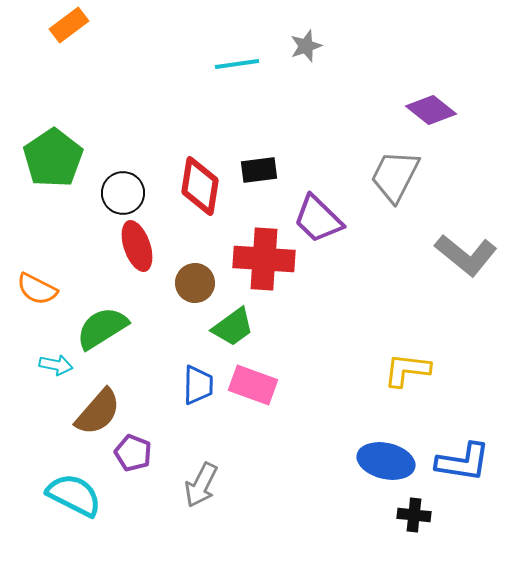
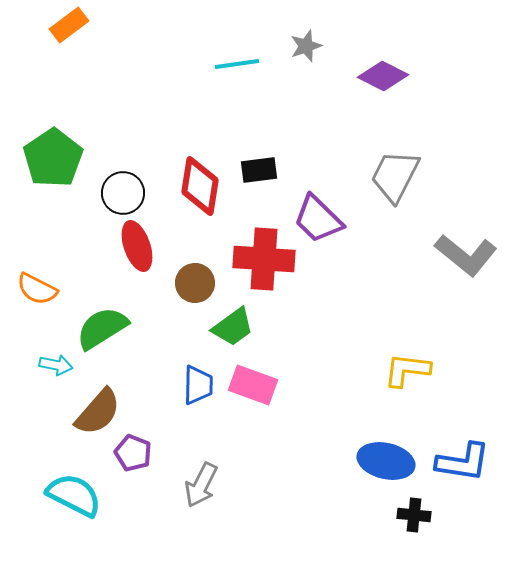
purple diamond: moved 48 px left, 34 px up; rotated 12 degrees counterclockwise
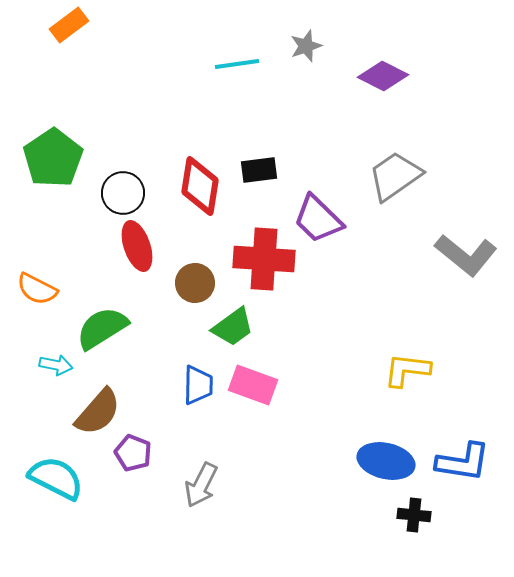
gray trapezoid: rotated 28 degrees clockwise
cyan semicircle: moved 18 px left, 17 px up
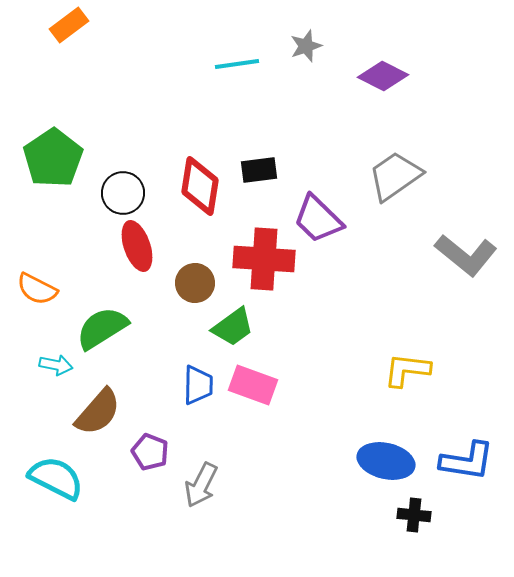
purple pentagon: moved 17 px right, 1 px up
blue L-shape: moved 4 px right, 1 px up
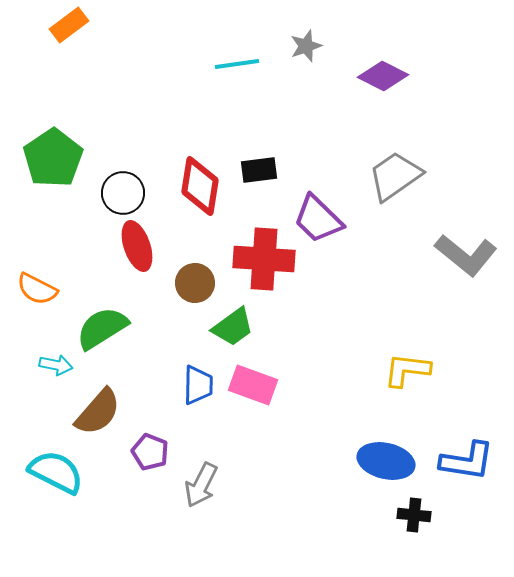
cyan semicircle: moved 6 px up
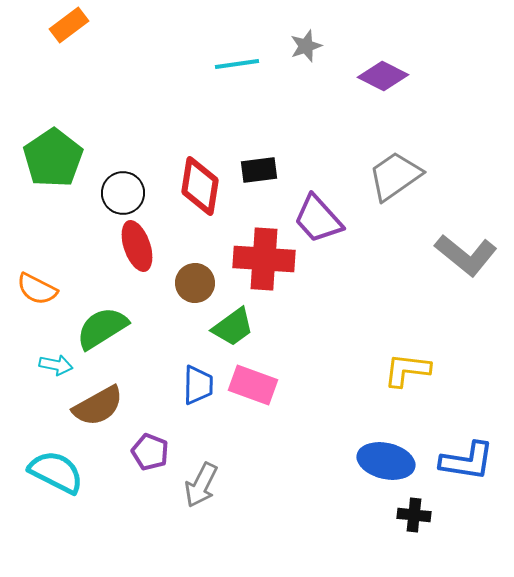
purple trapezoid: rotated 4 degrees clockwise
brown semicircle: moved 6 px up; rotated 20 degrees clockwise
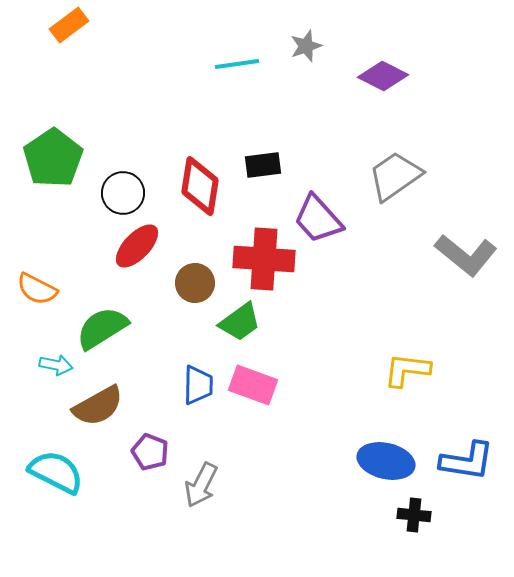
black rectangle: moved 4 px right, 5 px up
red ellipse: rotated 63 degrees clockwise
green trapezoid: moved 7 px right, 5 px up
